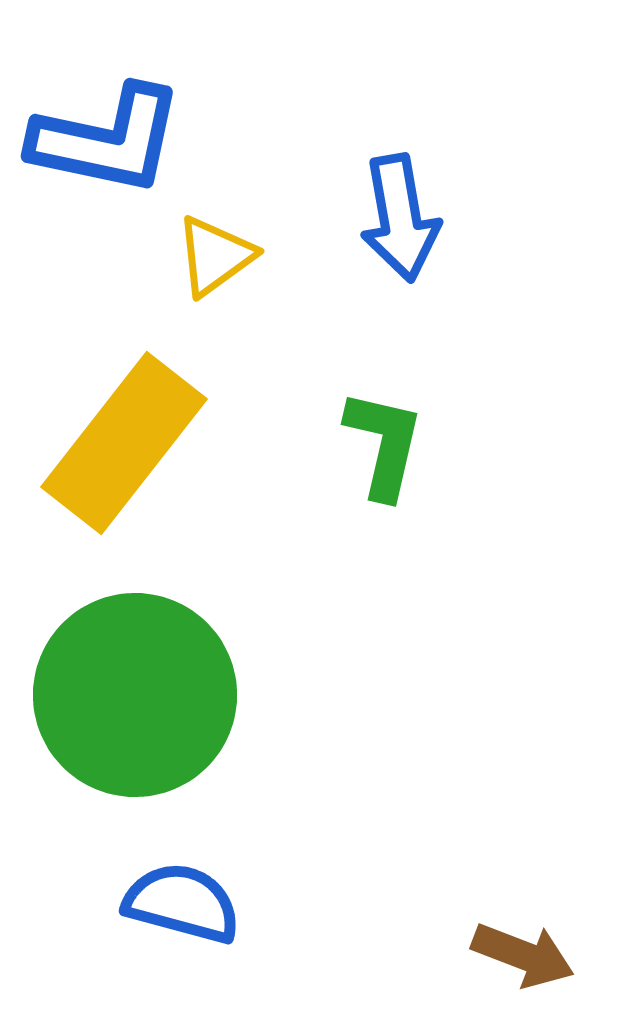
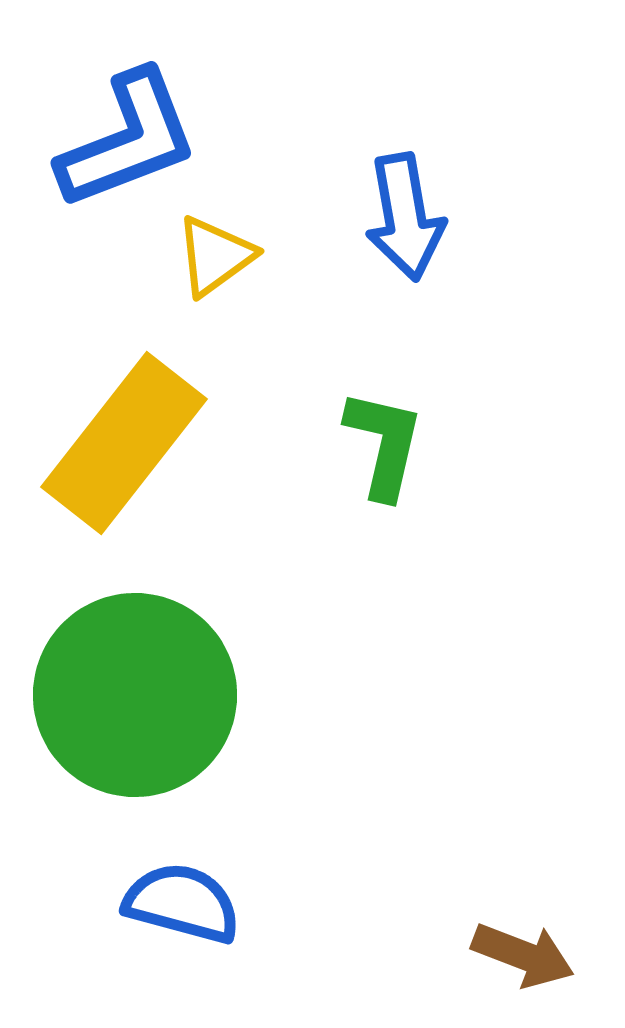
blue L-shape: moved 21 px right; rotated 33 degrees counterclockwise
blue arrow: moved 5 px right, 1 px up
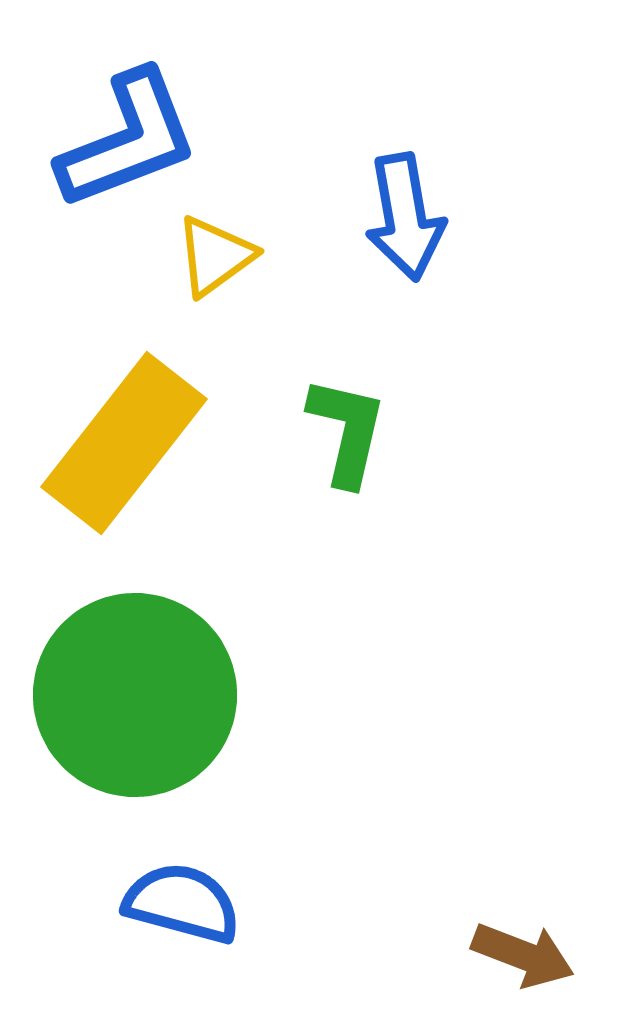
green L-shape: moved 37 px left, 13 px up
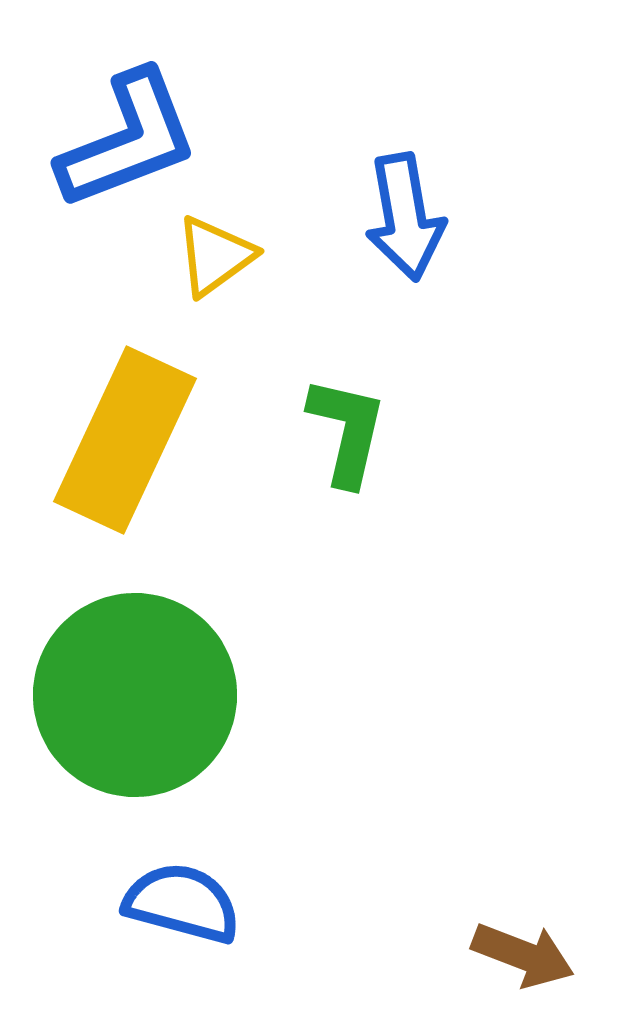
yellow rectangle: moved 1 px right, 3 px up; rotated 13 degrees counterclockwise
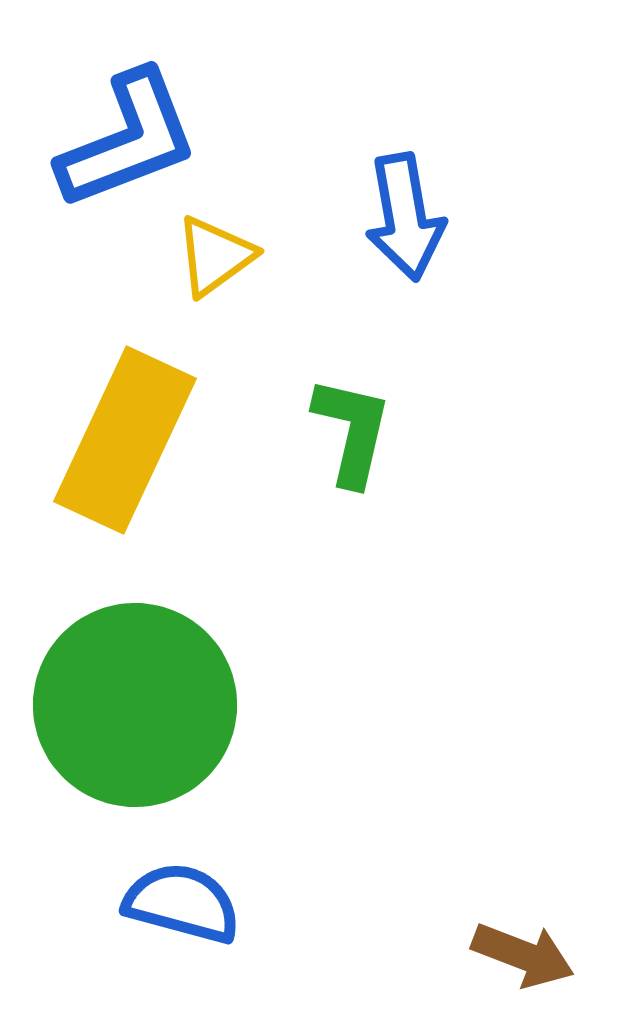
green L-shape: moved 5 px right
green circle: moved 10 px down
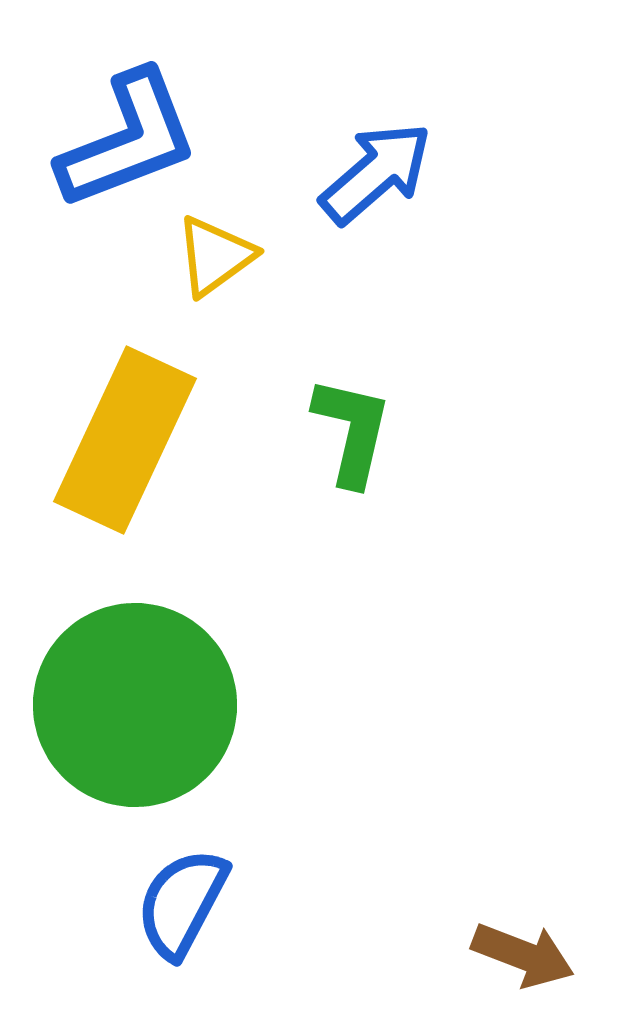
blue arrow: moved 29 px left, 44 px up; rotated 121 degrees counterclockwise
blue semicircle: rotated 77 degrees counterclockwise
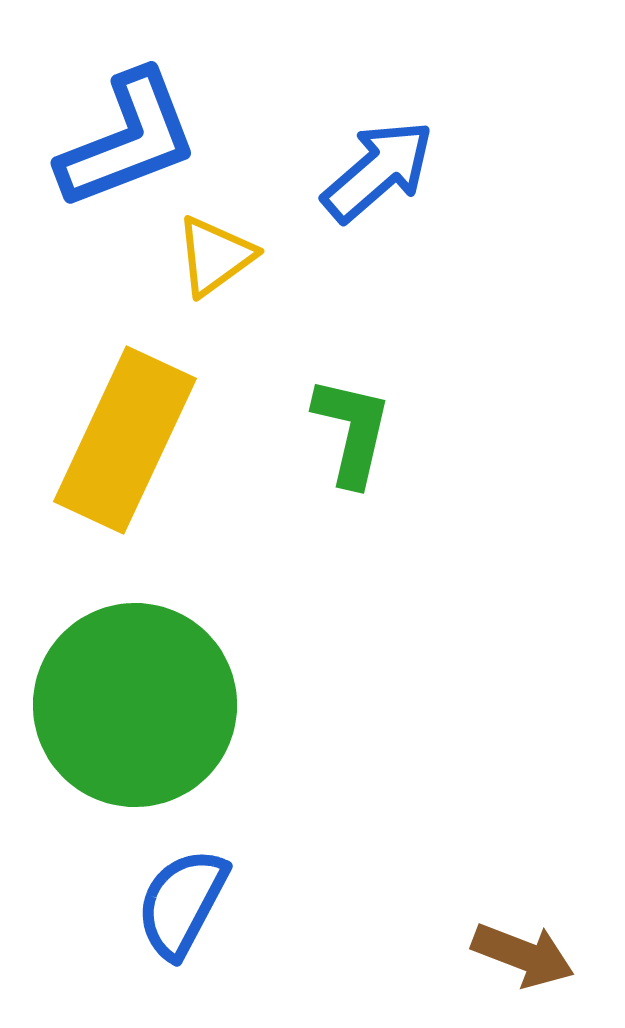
blue arrow: moved 2 px right, 2 px up
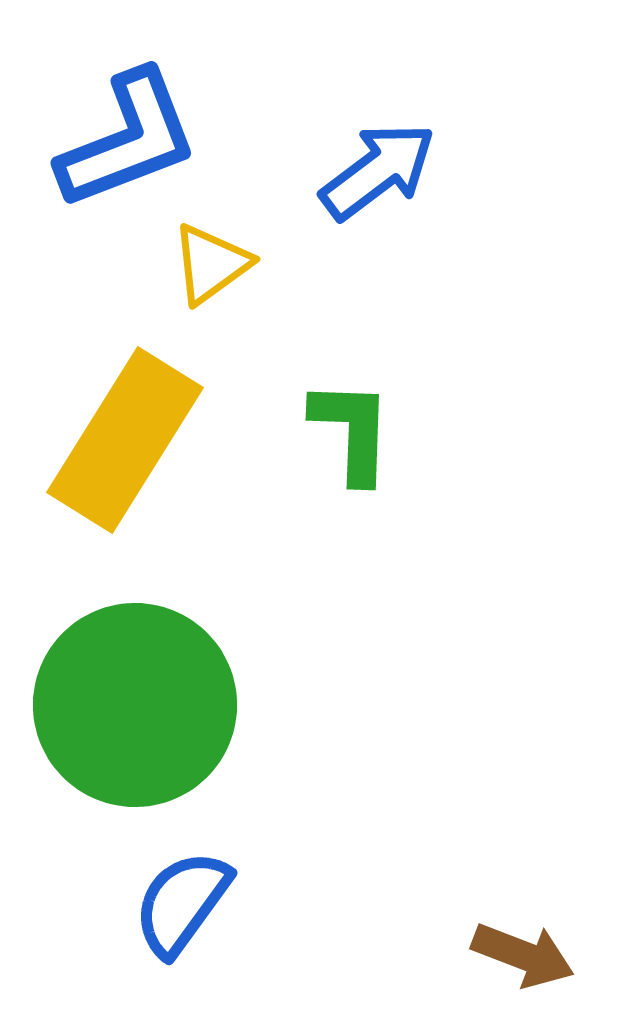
blue arrow: rotated 4 degrees clockwise
yellow triangle: moved 4 px left, 8 px down
green L-shape: rotated 11 degrees counterclockwise
yellow rectangle: rotated 7 degrees clockwise
blue semicircle: rotated 8 degrees clockwise
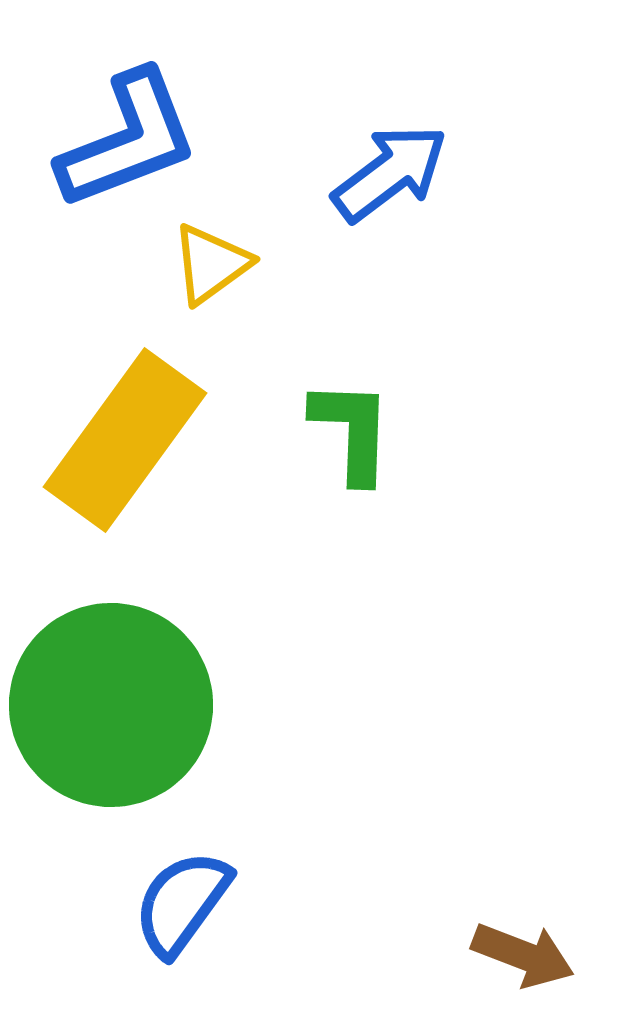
blue arrow: moved 12 px right, 2 px down
yellow rectangle: rotated 4 degrees clockwise
green circle: moved 24 px left
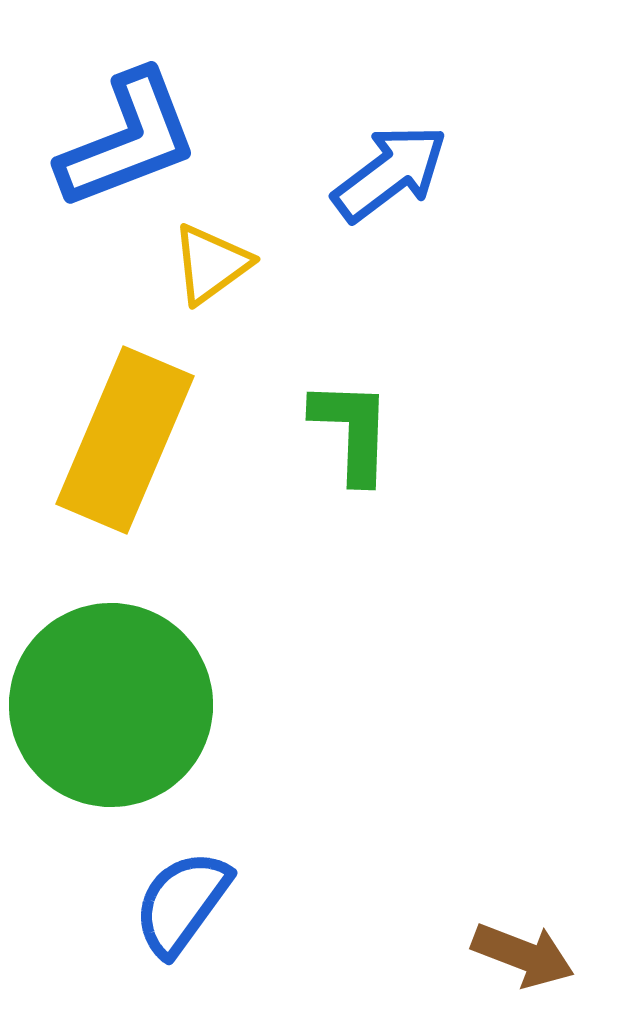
yellow rectangle: rotated 13 degrees counterclockwise
